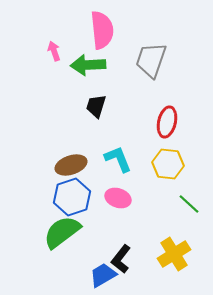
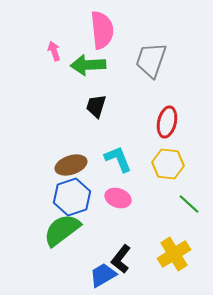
green semicircle: moved 2 px up
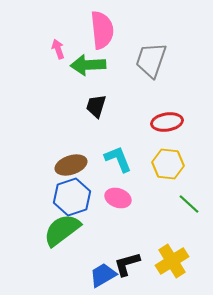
pink arrow: moved 4 px right, 2 px up
red ellipse: rotated 68 degrees clockwise
yellow cross: moved 2 px left, 7 px down
black L-shape: moved 6 px right, 5 px down; rotated 36 degrees clockwise
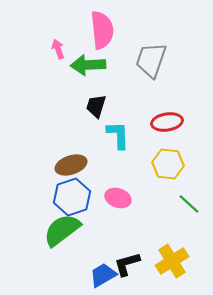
cyan L-shape: moved 24 px up; rotated 20 degrees clockwise
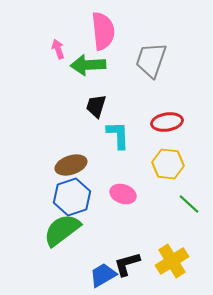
pink semicircle: moved 1 px right, 1 px down
pink ellipse: moved 5 px right, 4 px up
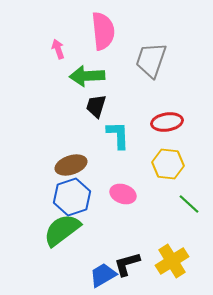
green arrow: moved 1 px left, 11 px down
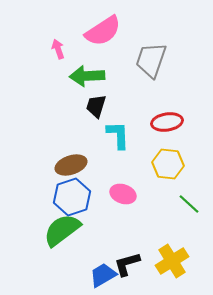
pink semicircle: rotated 63 degrees clockwise
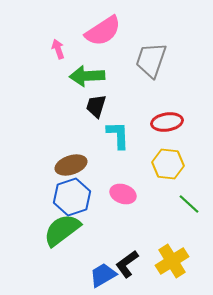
black L-shape: rotated 20 degrees counterclockwise
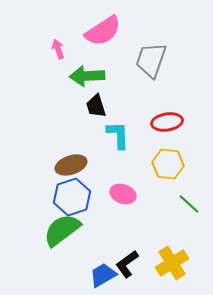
black trapezoid: rotated 35 degrees counterclockwise
yellow cross: moved 2 px down
